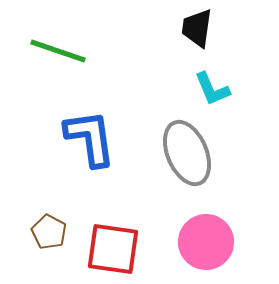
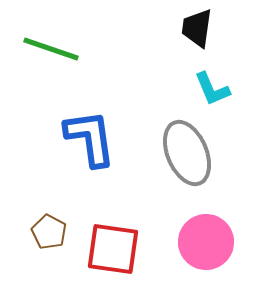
green line: moved 7 px left, 2 px up
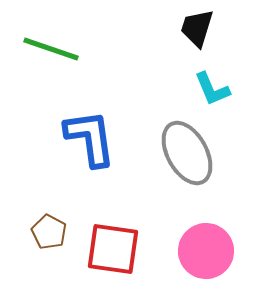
black trapezoid: rotated 9 degrees clockwise
gray ellipse: rotated 6 degrees counterclockwise
pink circle: moved 9 px down
